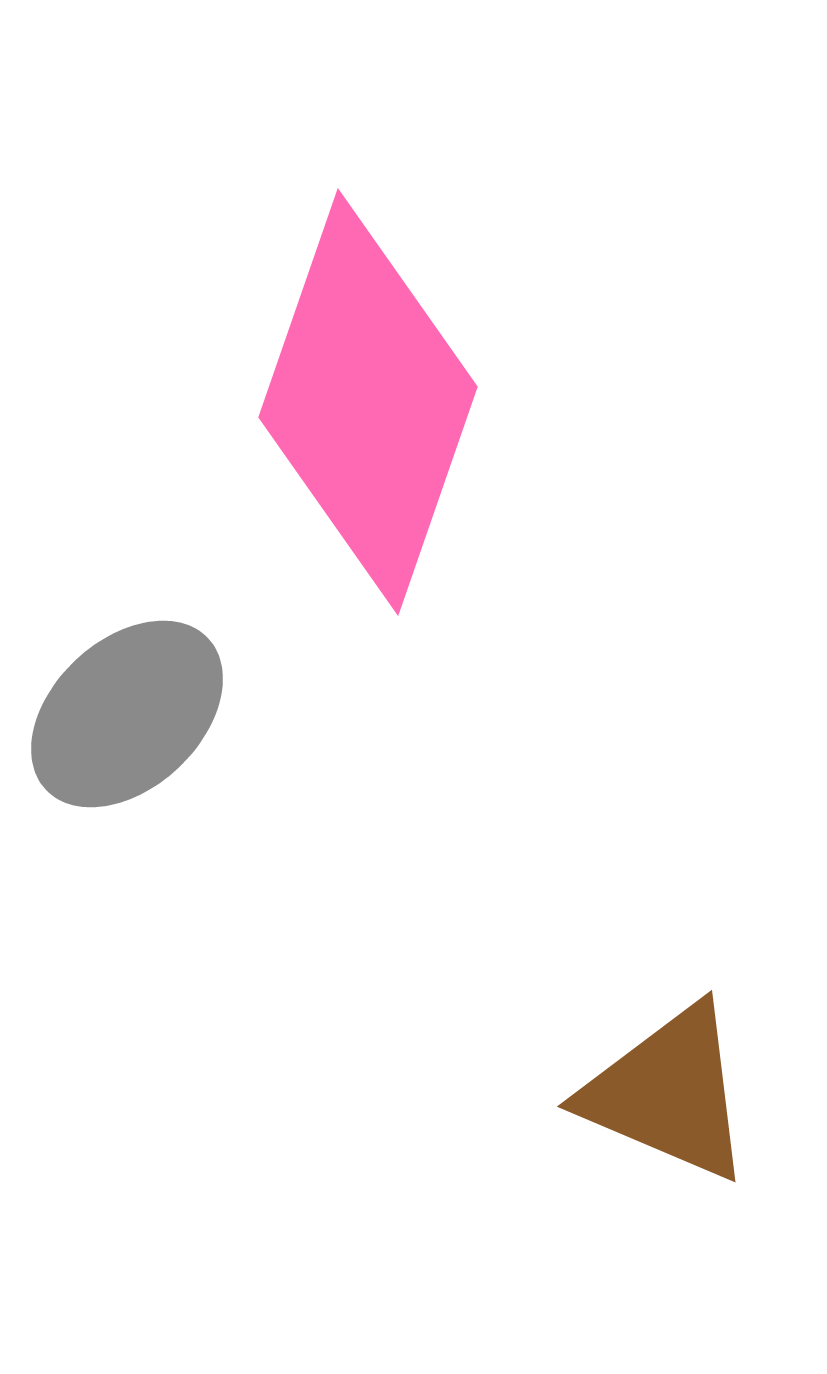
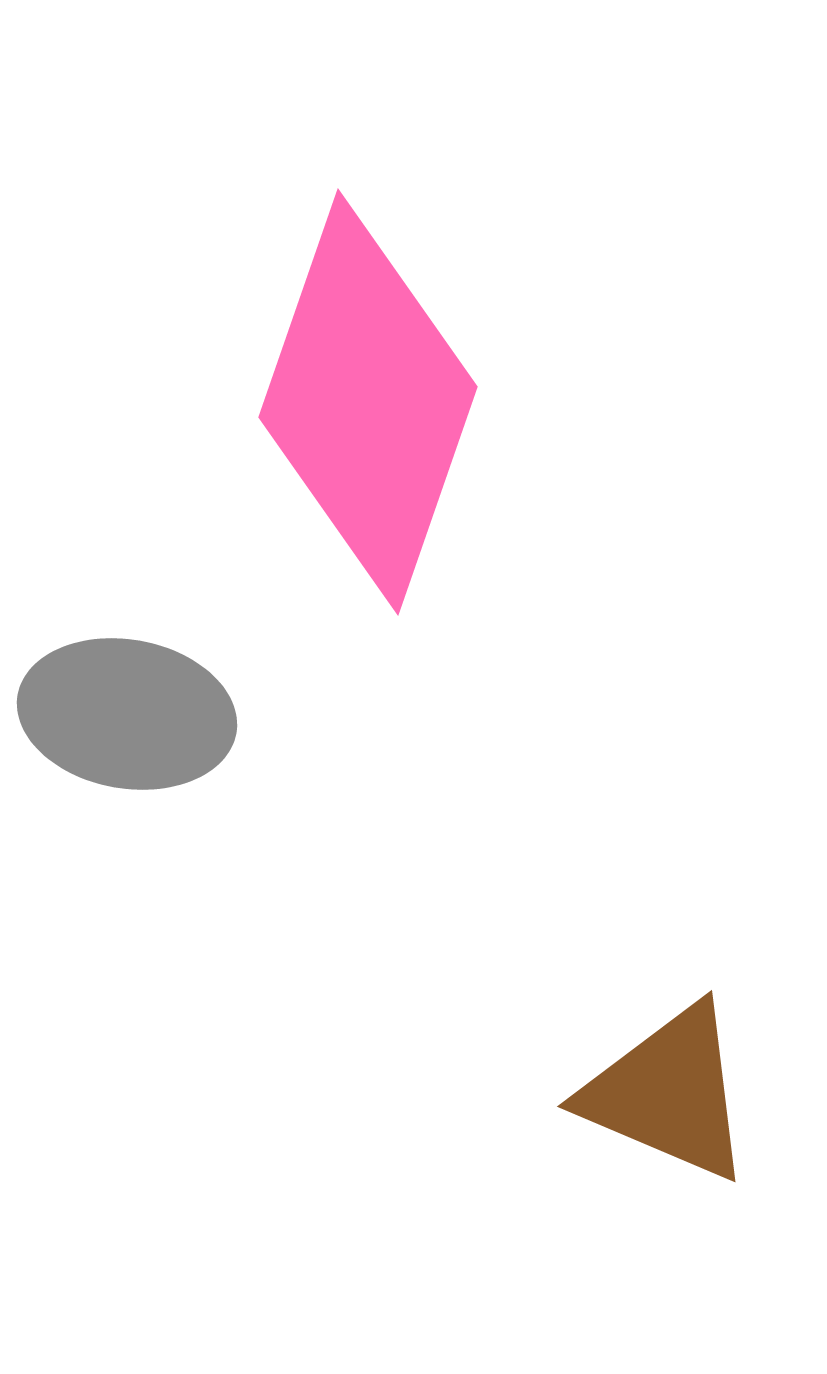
gray ellipse: rotated 53 degrees clockwise
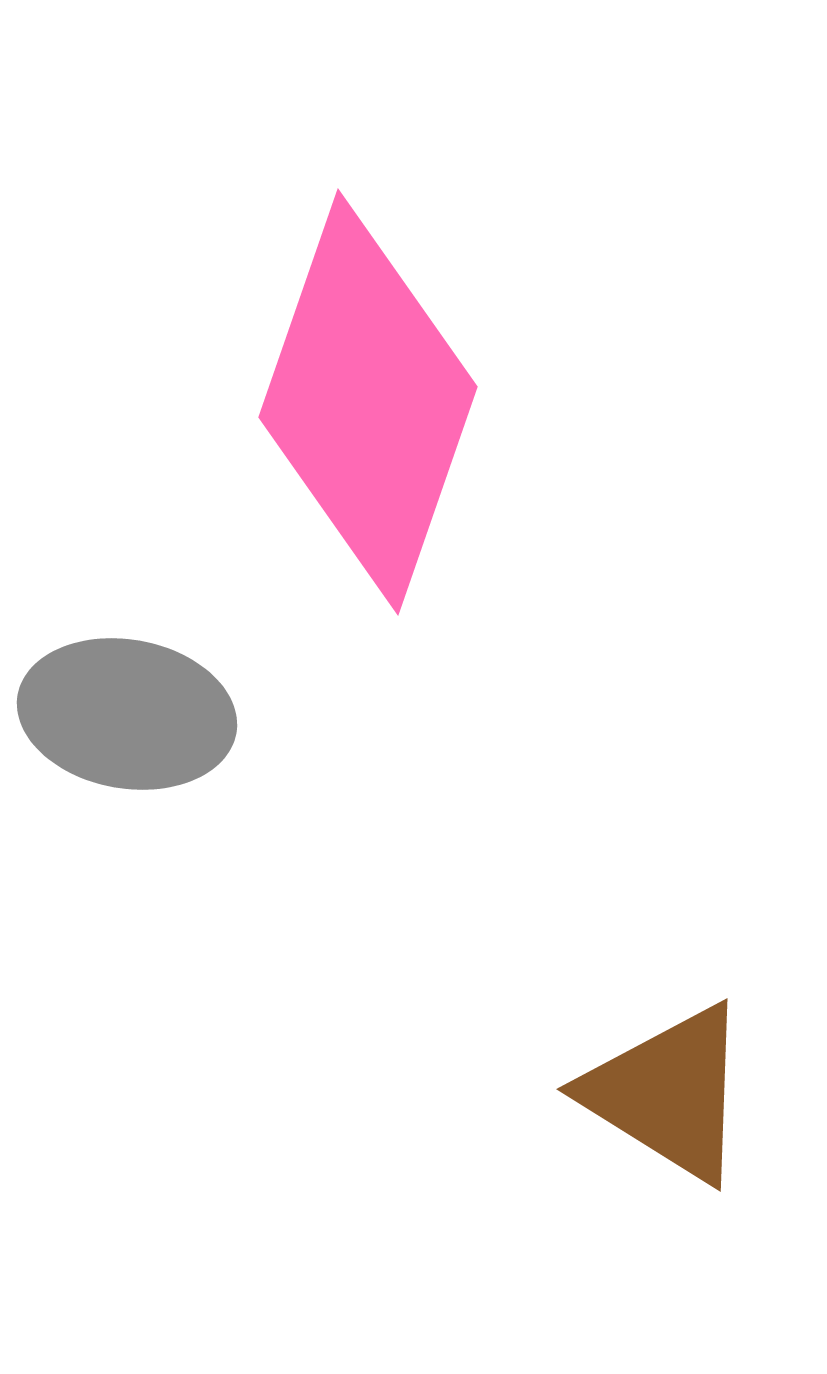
brown triangle: rotated 9 degrees clockwise
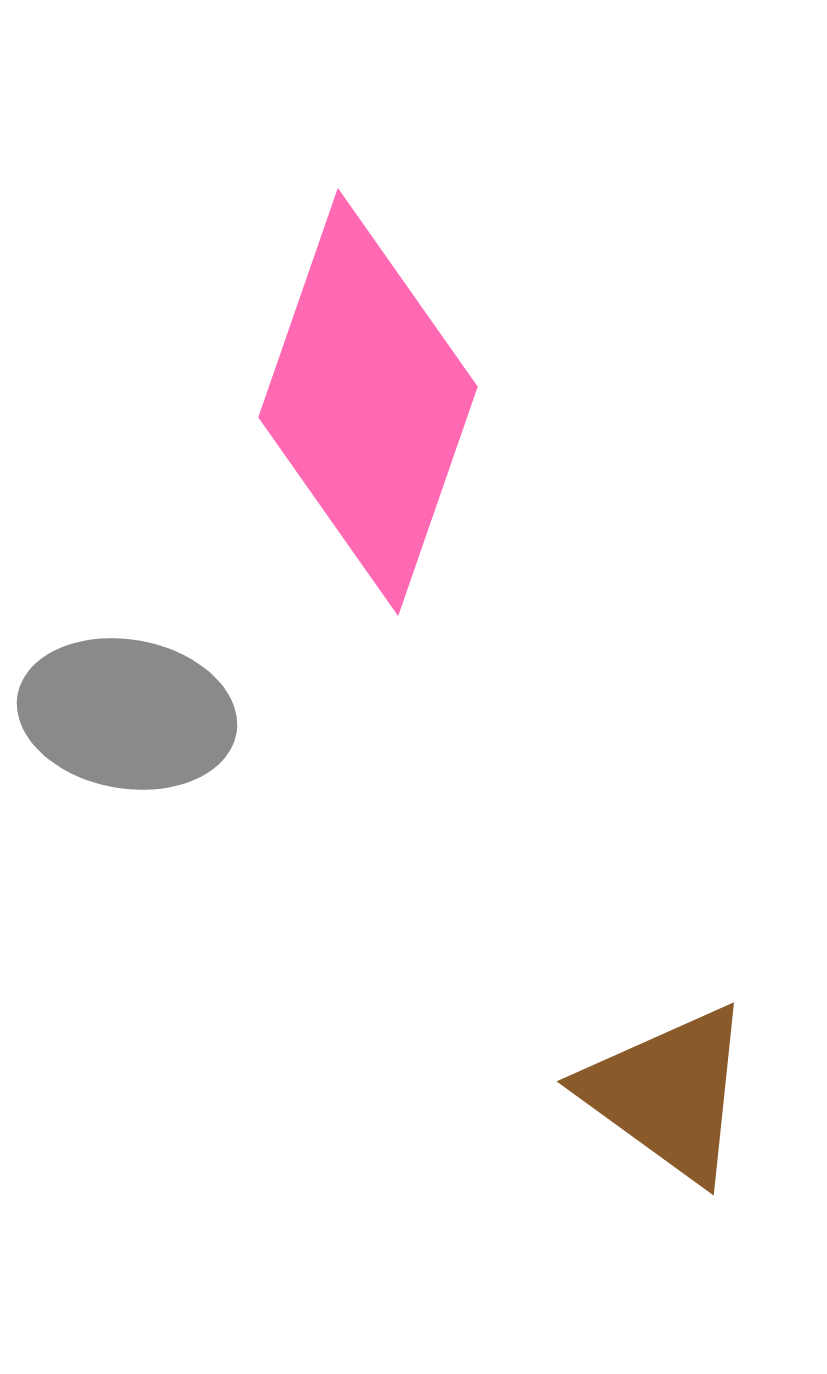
brown triangle: rotated 4 degrees clockwise
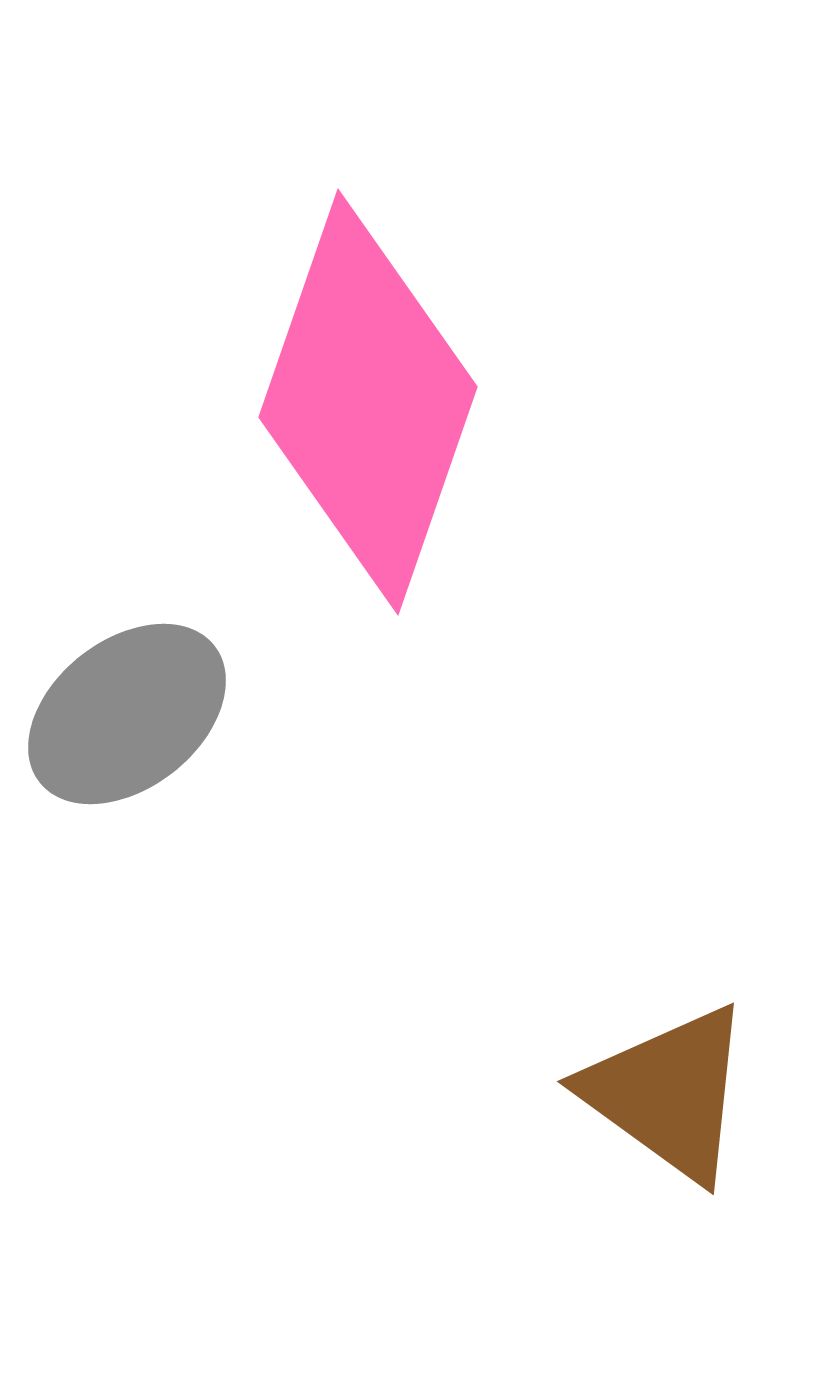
gray ellipse: rotated 48 degrees counterclockwise
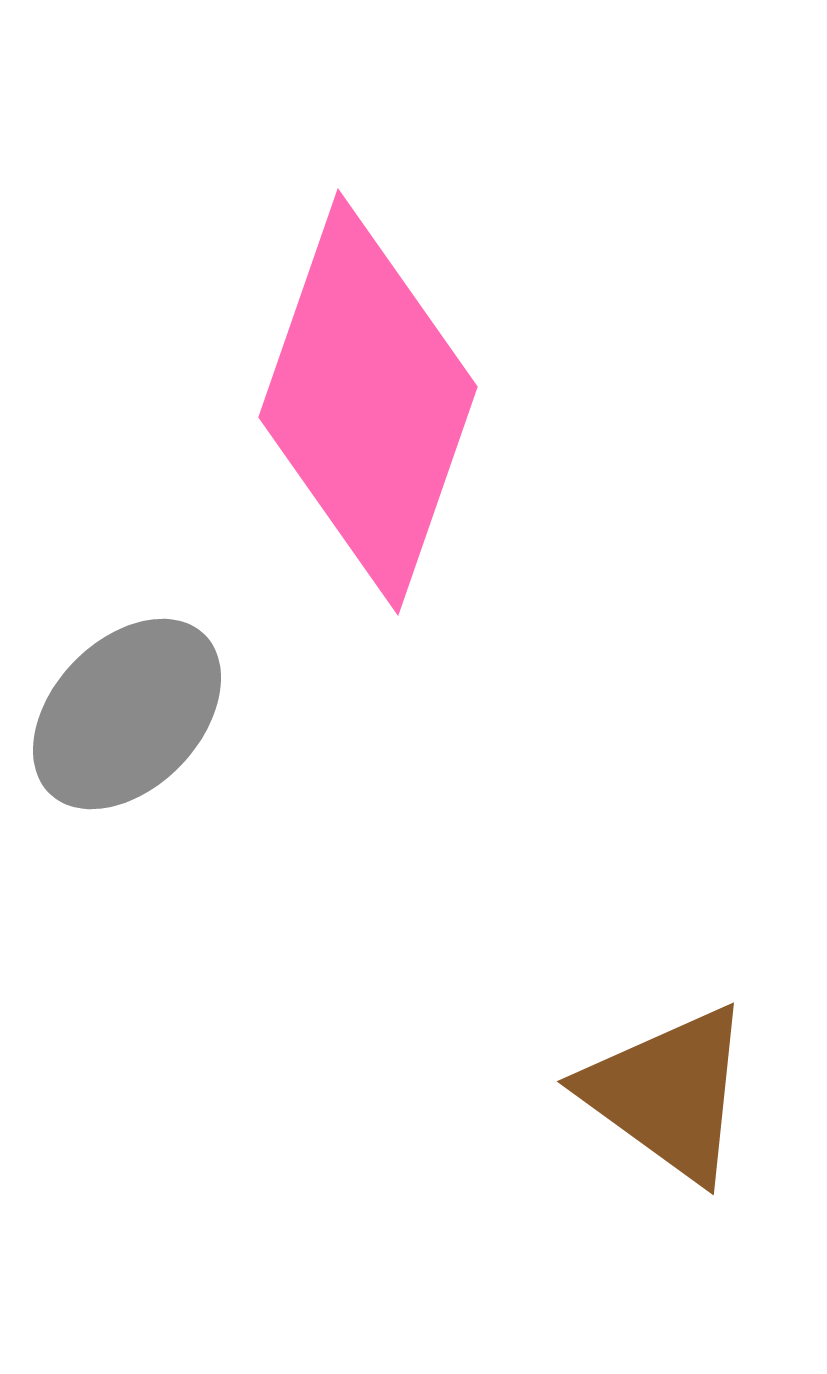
gray ellipse: rotated 8 degrees counterclockwise
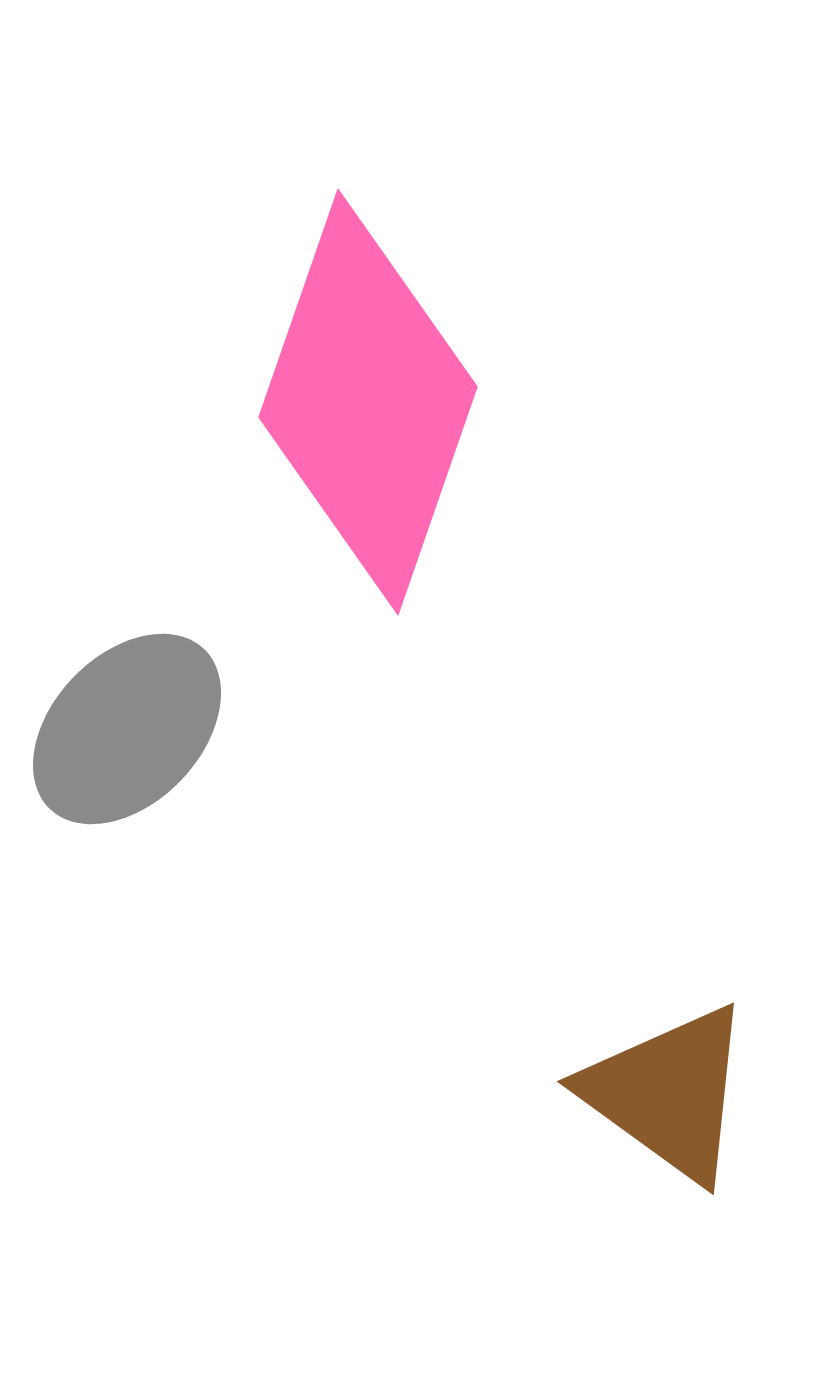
gray ellipse: moved 15 px down
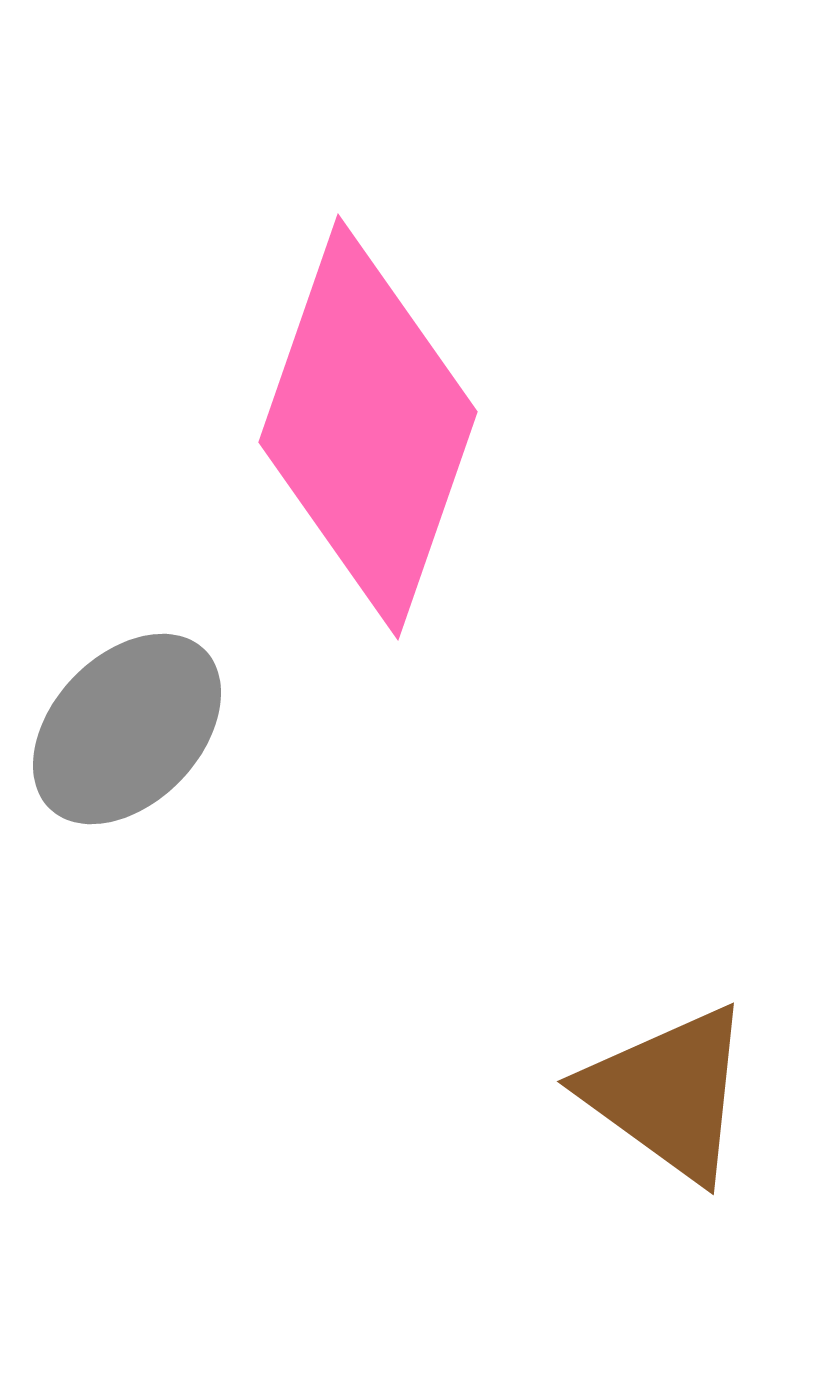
pink diamond: moved 25 px down
